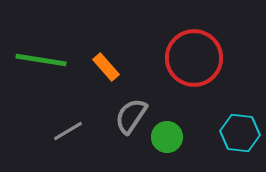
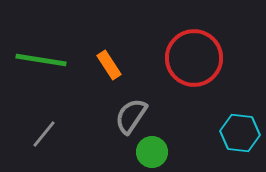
orange rectangle: moved 3 px right, 2 px up; rotated 8 degrees clockwise
gray line: moved 24 px left, 3 px down; rotated 20 degrees counterclockwise
green circle: moved 15 px left, 15 px down
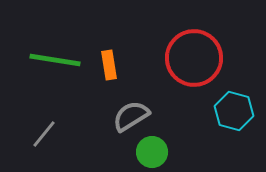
green line: moved 14 px right
orange rectangle: rotated 24 degrees clockwise
gray semicircle: rotated 24 degrees clockwise
cyan hexagon: moved 6 px left, 22 px up; rotated 9 degrees clockwise
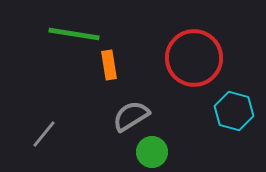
green line: moved 19 px right, 26 px up
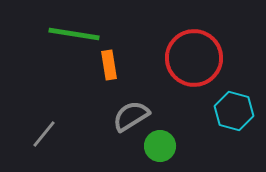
green circle: moved 8 px right, 6 px up
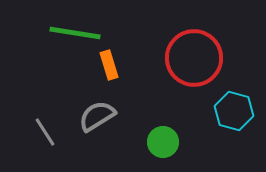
green line: moved 1 px right, 1 px up
orange rectangle: rotated 8 degrees counterclockwise
gray semicircle: moved 34 px left
gray line: moved 1 px right, 2 px up; rotated 72 degrees counterclockwise
green circle: moved 3 px right, 4 px up
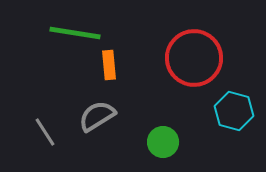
orange rectangle: rotated 12 degrees clockwise
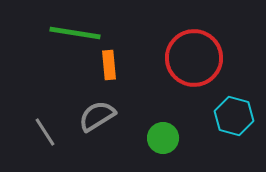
cyan hexagon: moved 5 px down
green circle: moved 4 px up
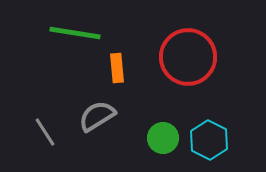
red circle: moved 6 px left, 1 px up
orange rectangle: moved 8 px right, 3 px down
cyan hexagon: moved 25 px left, 24 px down; rotated 12 degrees clockwise
